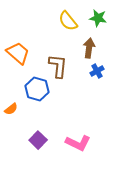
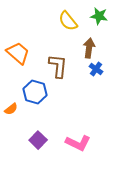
green star: moved 1 px right, 2 px up
blue cross: moved 1 px left, 2 px up; rotated 24 degrees counterclockwise
blue hexagon: moved 2 px left, 3 px down
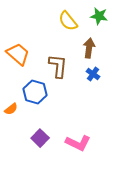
orange trapezoid: moved 1 px down
blue cross: moved 3 px left, 5 px down
purple square: moved 2 px right, 2 px up
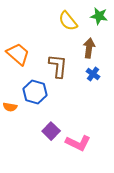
orange semicircle: moved 1 px left, 2 px up; rotated 48 degrees clockwise
purple square: moved 11 px right, 7 px up
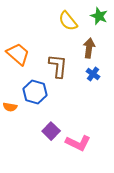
green star: rotated 12 degrees clockwise
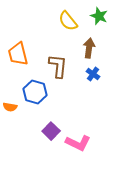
orange trapezoid: rotated 145 degrees counterclockwise
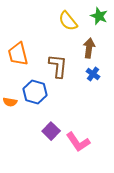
orange semicircle: moved 5 px up
pink L-shape: moved 1 px up; rotated 30 degrees clockwise
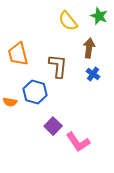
purple square: moved 2 px right, 5 px up
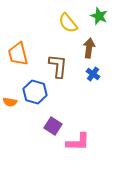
yellow semicircle: moved 2 px down
purple square: rotated 12 degrees counterclockwise
pink L-shape: rotated 55 degrees counterclockwise
